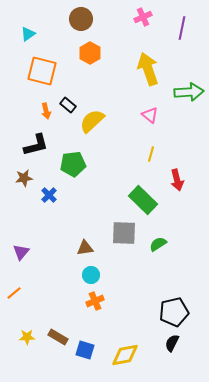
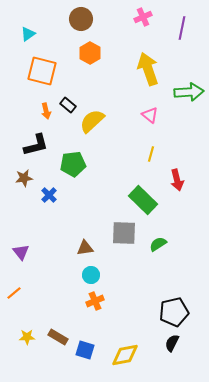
purple triangle: rotated 18 degrees counterclockwise
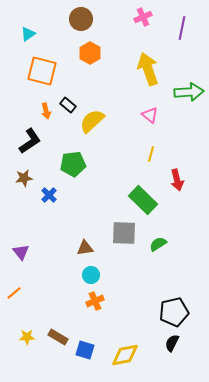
black L-shape: moved 6 px left, 4 px up; rotated 20 degrees counterclockwise
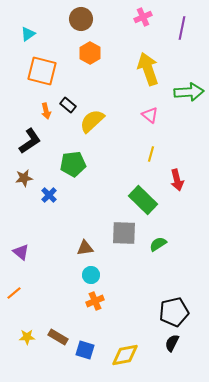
purple triangle: rotated 12 degrees counterclockwise
